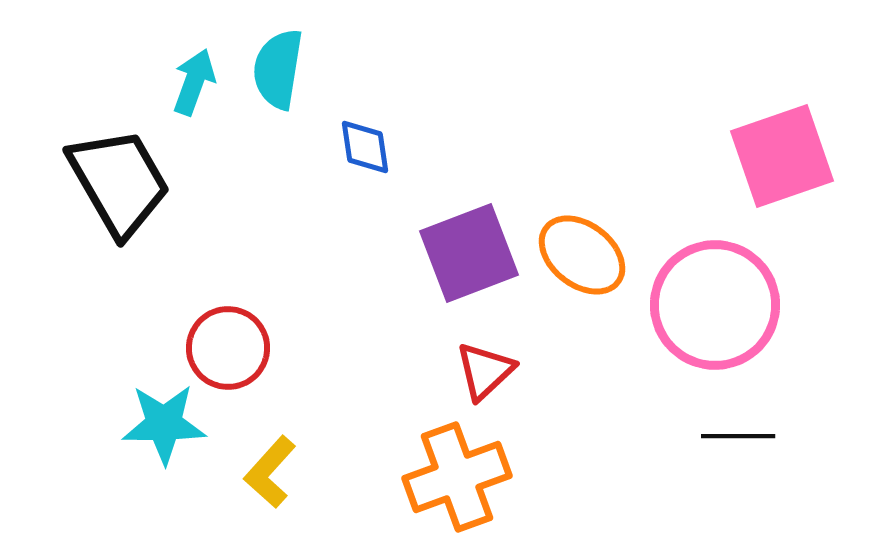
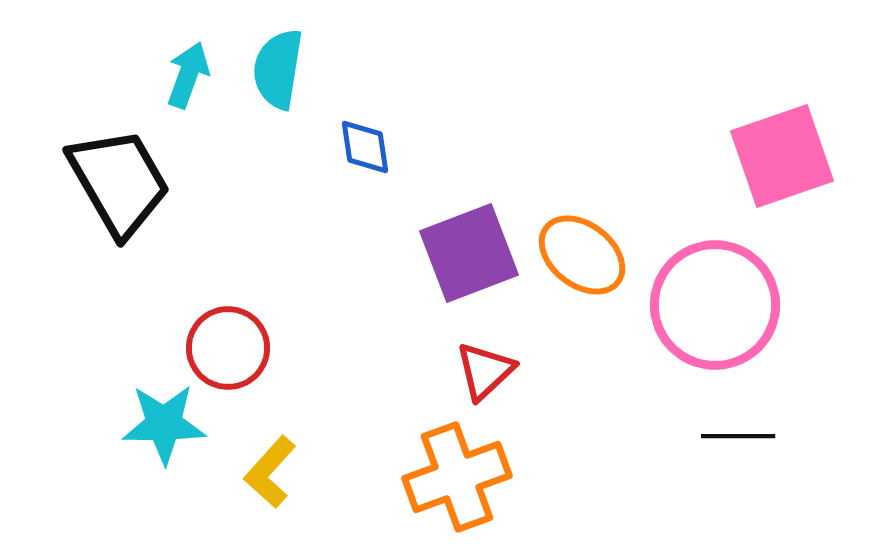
cyan arrow: moved 6 px left, 7 px up
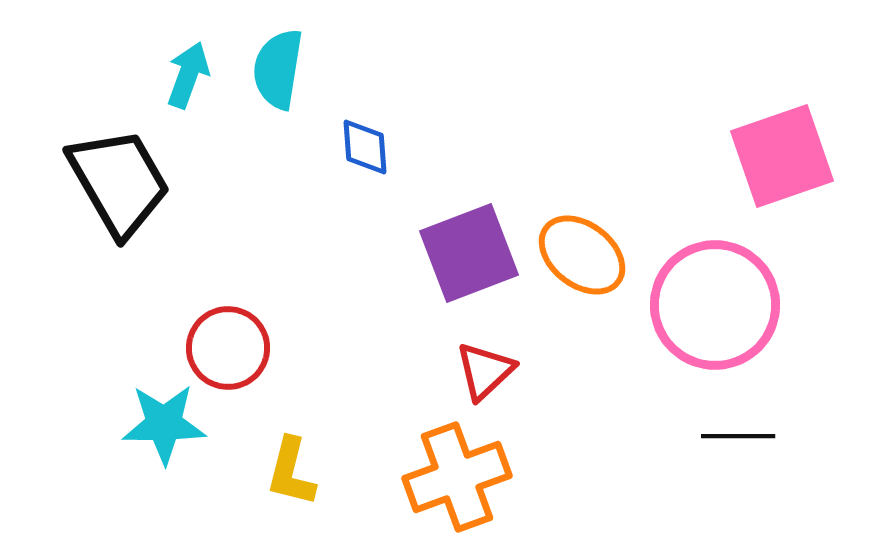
blue diamond: rotated 4 degrees clockwise
yellow L-shape: moved 21 px right; rotated 28 degrees counterclockwise
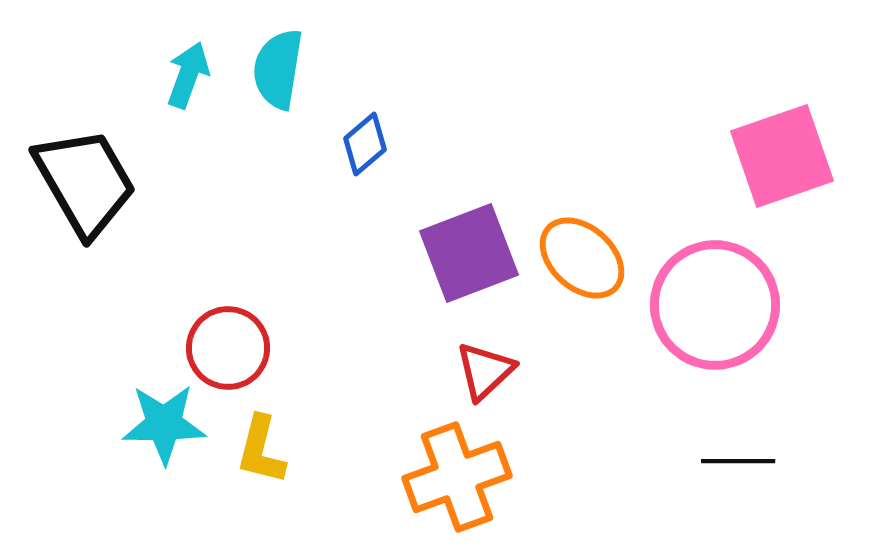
blue diamond: moved 3 px up; rotated 54 degrees clockwise
black trapezoid: moved 34 px left
orange ellipse: moved 3 px down; rotated 4 degrees clockwise
black line: moved 25 px down
yellow L-shape: moved 30 px left, 22 px up
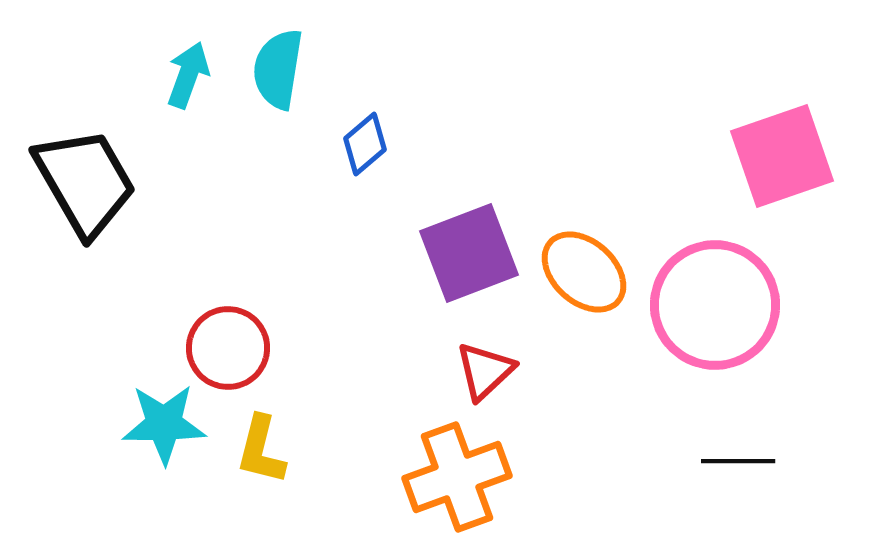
orange ellipse: moved 2 px right, 14 px down
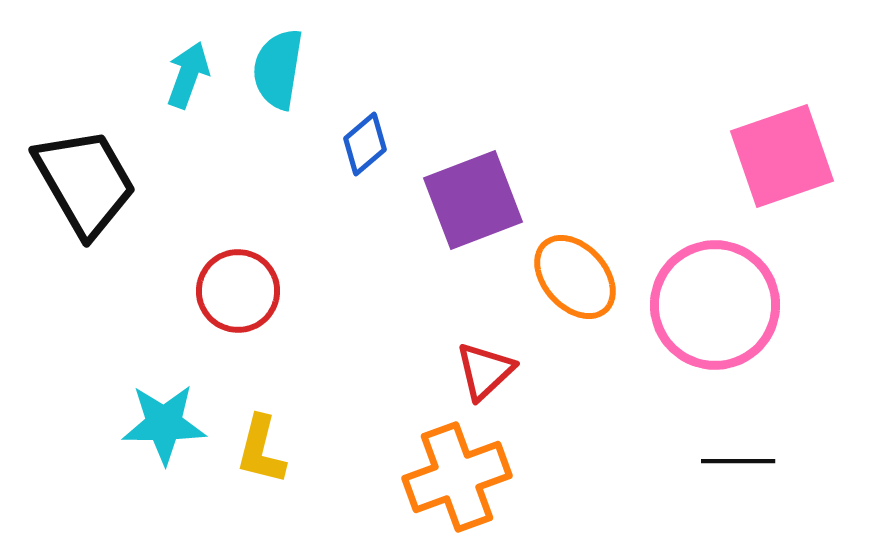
purple square: moved 4 px right, 53 px up
orange ellipse: moved 9 px left, 5 px down; rotated 6 degrees clockwise
red circle: moved 10 px right, 57 px up
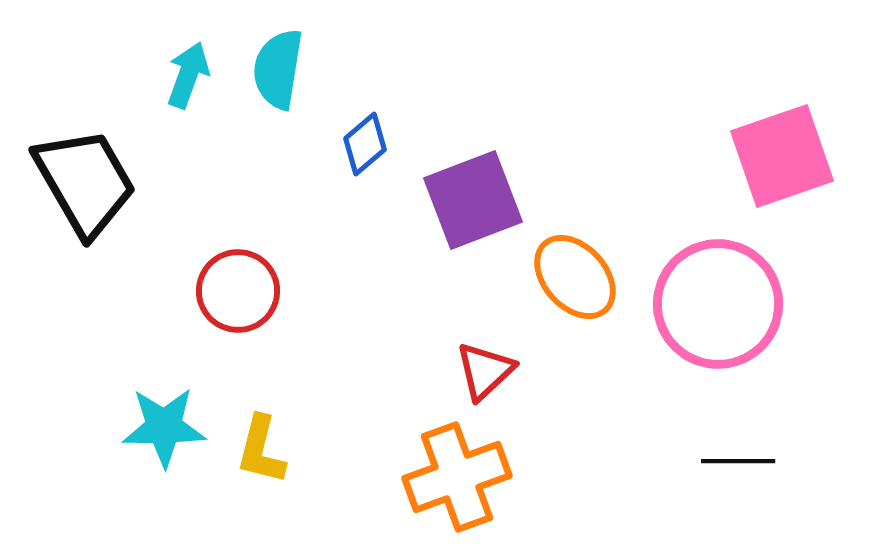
pink circle: moved 3 px right, 1 px up
cyan star: moved 3 px down
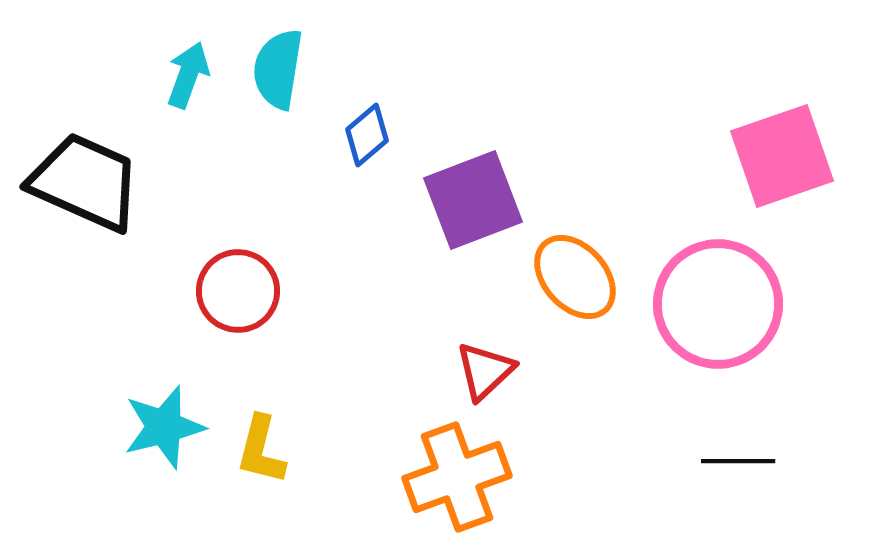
blue diamond: moved 2 px right, 9 px up
black trapezoid: rotated 36 degrees counterclockwise
cyan star: rotated 14 degrees counterclockwise
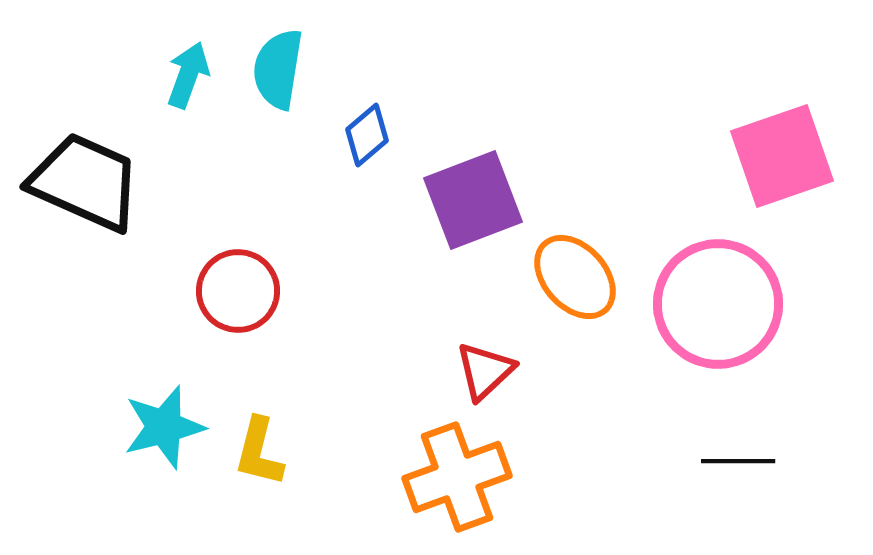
yellow L-shape: moved 2 px left, 2 px down
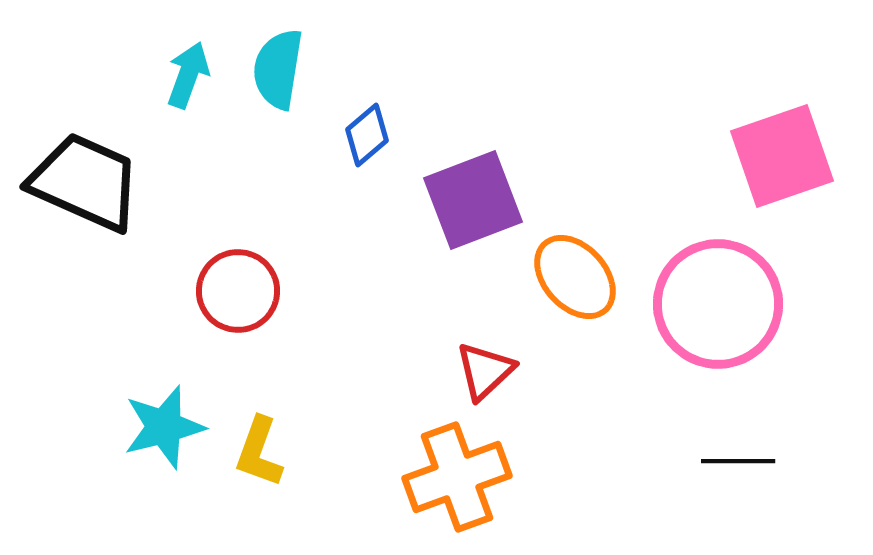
yellow L-shape: rotated 6 degrees clockwise
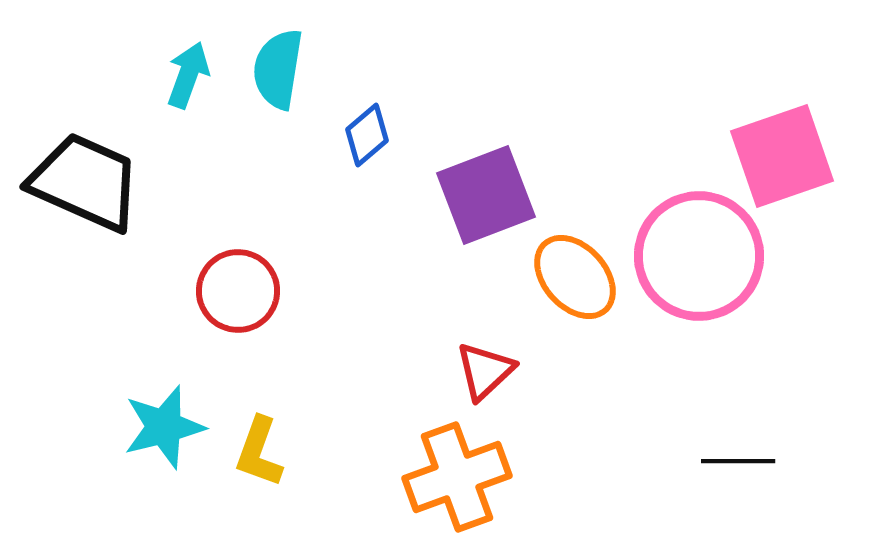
purple square: moved 13 px right, 5 px up
pink circle: moved 19 px left, 48 px up
